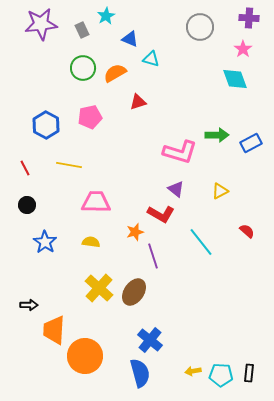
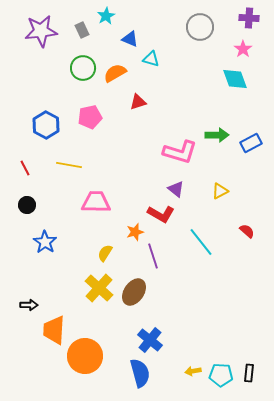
purple star: moved 7 px down
yellow semicircle: moved 14 px right, 11 px down; rotated 66 degrees counterclockwise
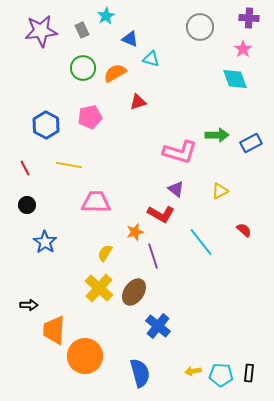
red semicircle: moved 3 px left, 1 px up
blue cross: moved 8 px right, 14 px up
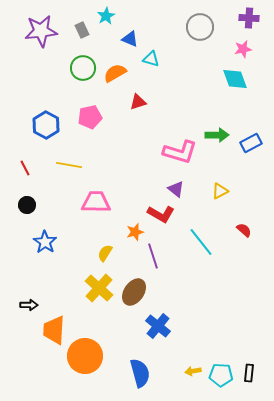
pink star: rotated 24 degrees clockwise
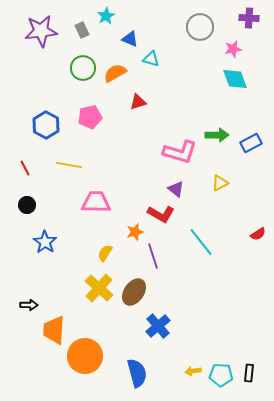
pink star: moved 10 px left
yellow triangle: moved 8 px up
red semicircle: moved 14 px right, 4 px down; rotated 105 degrees clockwise
blue cross: rotated 10 degrees clockwise
blue semicircle: moved 3 px left
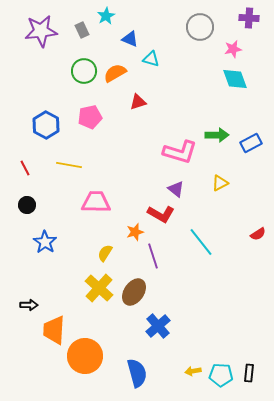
green circle: moved 1 px right, 3 px down
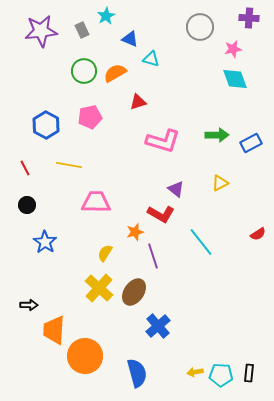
pink L-shape: moved 17 px left, 11 px up
yellow arrow: moved 2 px right, 1 px down
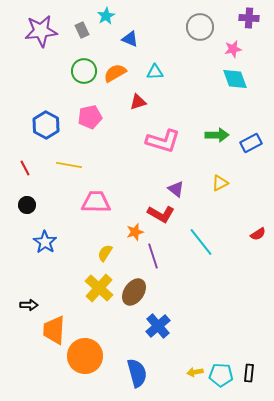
cyan triangle: moved 4 px right, 13 px down; rotated 18 degrees counterclockwise
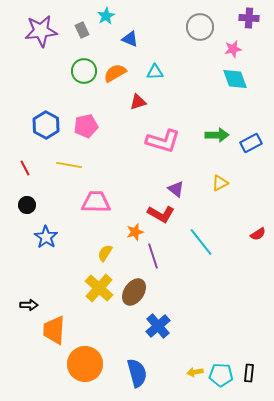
pink pentagon: moved 4 px left, 9 px down
blue star: moved 1 px right, 5 px up
orange circle: moved 8 px down
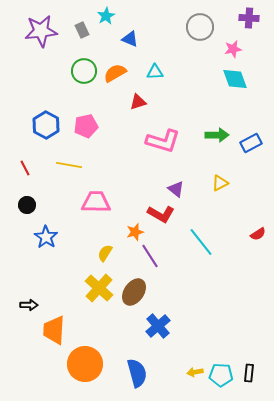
purple line: moved 3 px left; rotated 15 degrees counterclockwise
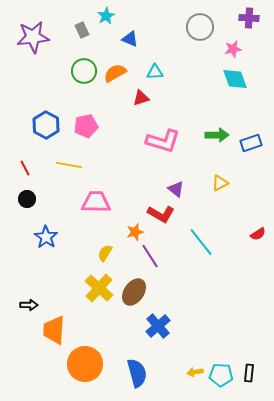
purple star: moved 8 px left, 6 px down
red triangle: moved 3 px right, 4 px up
blue rectangle: rotated 10 degrees clockwise
black circle: moved 6 px up
